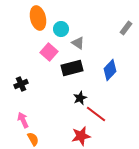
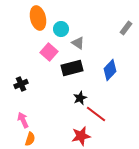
orange semicircle: moved 3 px left; rotated 48 degrees clockwise
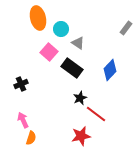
black rectangle: rotated 50 degrees clockwise
orange semicircle: moved 1 px right, 1 px up
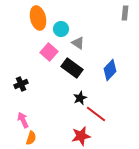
gray rectangle: moved 1 px left, 15 px up; rotated 32 degrees counterclockwise
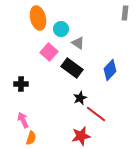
black cross: rotated 24 degrees clockwise
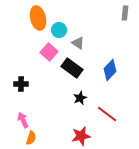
cyan circle: moved 2 px left, 1 px down
red line: moved 11 px right
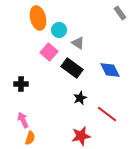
gray rectangle: moved 5 px left; rotated 40 degrees counterclockwise
blue diamond: rotated 70 degrees counterclockwise
orange semicircle: moved 1 px left
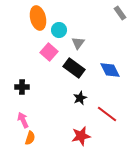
gray triangle: rotated 32 degrees clockwise
black rectangle: moved 2 px right
black cross: moved 1 px right, 3 px down
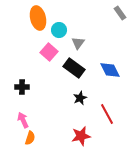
red line: rotated 25 degrees clockwise
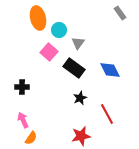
orange semicircle: moved 1 px right; rotated 16 degrees clockwise
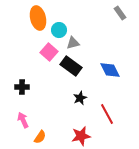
gray triangle: moved 5 px left; rotated 40 degrees clockwise
black rectangle: moved 3 px left, 2 px up
orange semicircle: moved 9 px right, 1 px up
